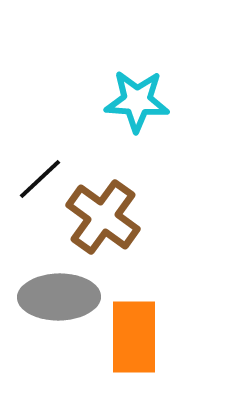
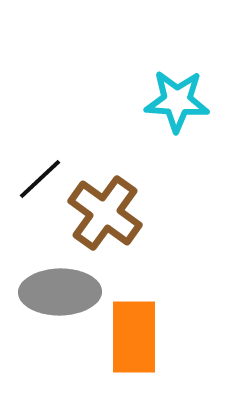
cyan star: moved 40 px right
brown cross: moved 2 px right, 4 px up
gray ellipse: moved 1 px right, 5 px up
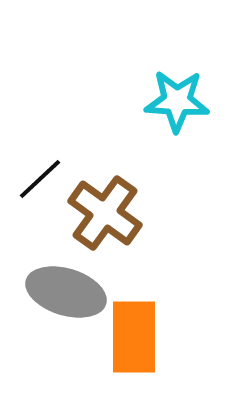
gray ellipse: moved 6 px right; rotated 18 degrees clockwise
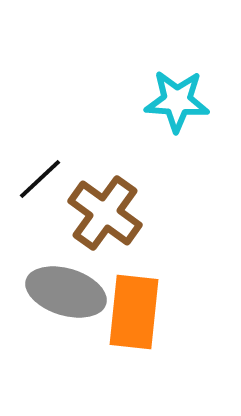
orange rectangle: moved 25 px up; rotated 6 degrees clockwise
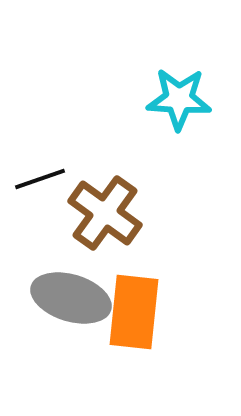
cyan star: moved 2 px right, 2 px up
black line: rotated 24 degrees clockwise
gray ellipse: moved 5 px right, 6 px down
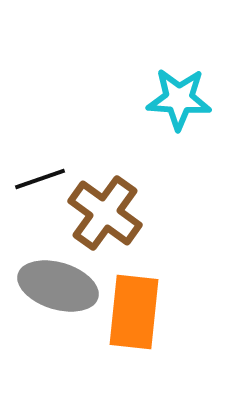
gray ellipse: moved 13 px left, 12 px up
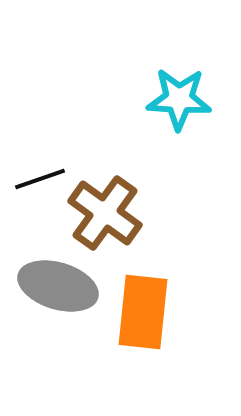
orange rectangle: moved 9 px right
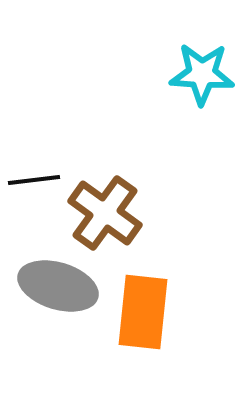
cyan star: moved 23 px right, 25 px up
black line: moved 6 px left, 1 px down; rotated 12 degrees clockwise
